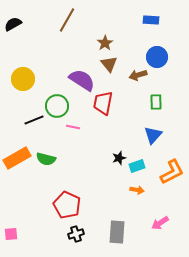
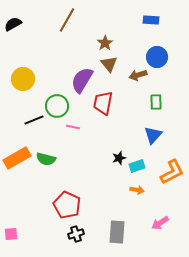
purple semicircle: rotated 92 degrees counterclockwise
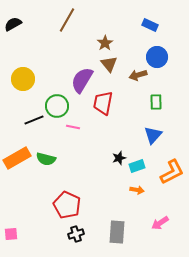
blue rectangle: moved 1 px left, 5 px down; rotated 21 degrees clockwise
